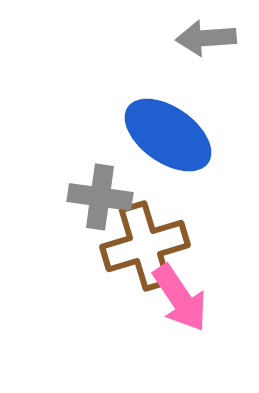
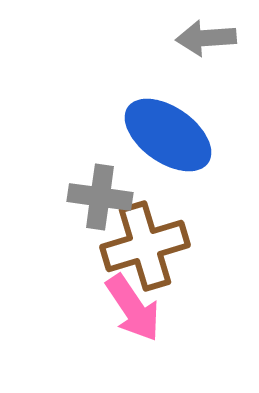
pink arrow: moved 47 px left, 10 px down
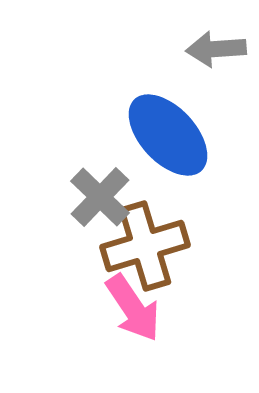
gray arrow: moved 10 px right, 11 px down
blue ellipse: rotated 12 degrees clockwise
gray cross: rotated 36 degrees clockwise
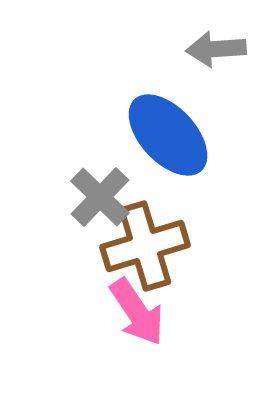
pink arrow: moved 4 px right, 4 px down
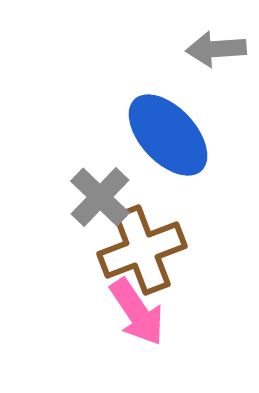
brown cross: moved 3 px left, 4 px down; rotated 4 degrees counterclockwise
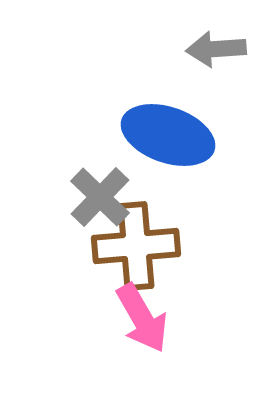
blue ellipse: rotated 28 degrees counterclockwise
brown cross: moved 6 px left, 4 px up; rotated 16 degrees clockwise
pink arrow: moved 5 px right, 6 px down; rotated 4 degrees clockwise
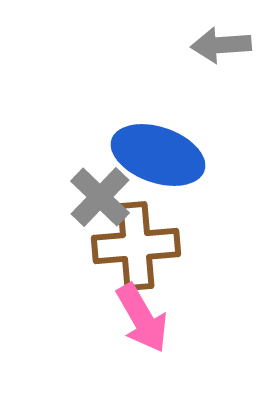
gray arrow: moved 5 px right, 4 px up
blue ellipse: moved 10 px left, 20 px down
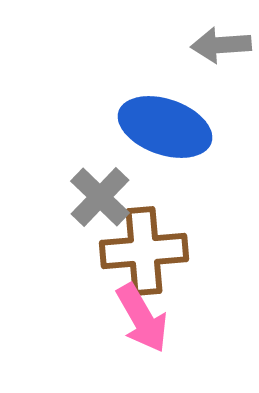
blue ellipse: moved 7 px right, 28 px up
brown cross: moved 8 px right, 5 px down
